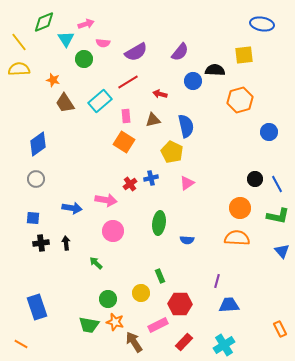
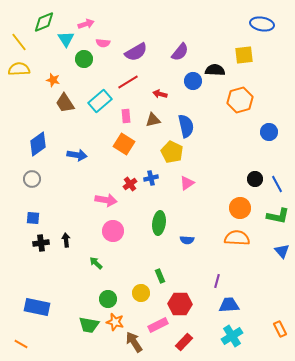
orange square at (124, 142): moved 2 px down
gray circle at (36, 179): moved 4 px left
blue arrow at (72, 208): moved 5 px right, 53 px up
black arrow at (66, 243): moved 3 px up
blue rectangle at (37, 307): rotated 60 degrees counterclockwise
cyan cross at (224, 345): moved 8 px right, 9 px up
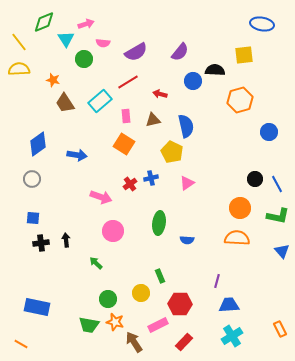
pink arrow at (106, 200): moved 5 px left, 3 px up; rotated 10 degrees clockwise
